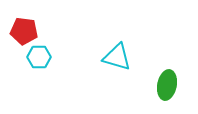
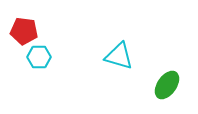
cyan triangle: moved 2 px right, 1 px up
green ellipse: rotated 24 degrees clockwise
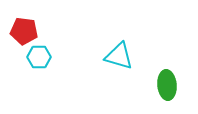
green ellipse: rotated 40 degrees counterclockwise
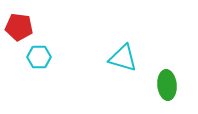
red pentagon: moved 5 px left, 4 px up
cyan triangle: moved 4 px right, 2 px down
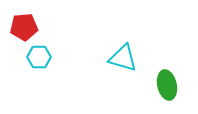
red pentagon: moved 5 px right; rotated 12 degrees counterclockwise
green ellipse: rotated 8 degrees counterclockwise
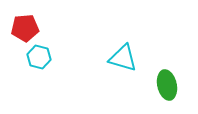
red pentagon: moved 1 px right, 1 px down
cyan hexagon: rotated 15 degrees clockwise
